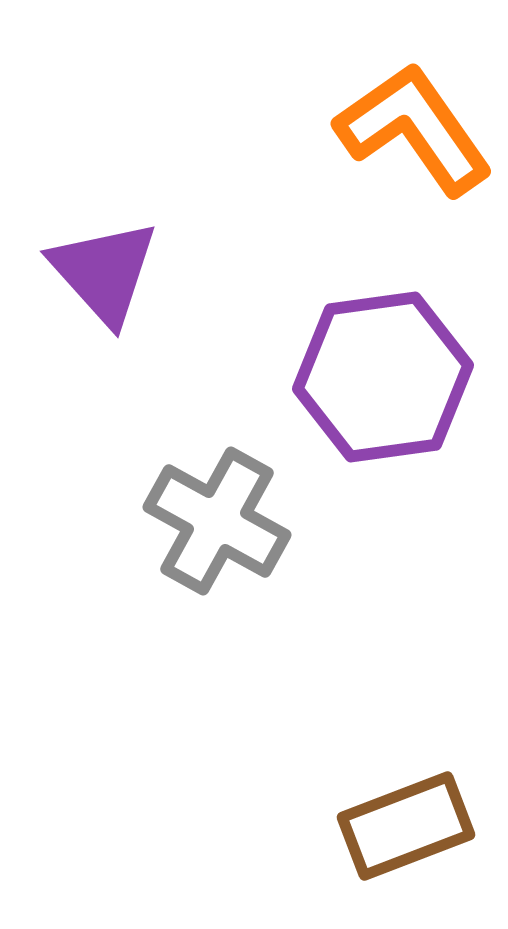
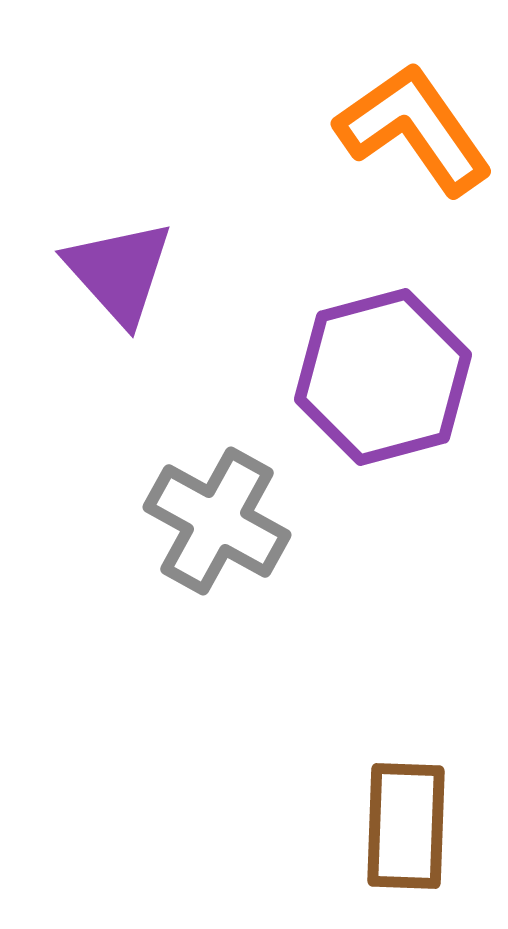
purple triangle: moved 15 px right
purple hexagon: rotated 7 degrees counterclockwise
brown rectangle: rotated 67 degrees counterclockwise
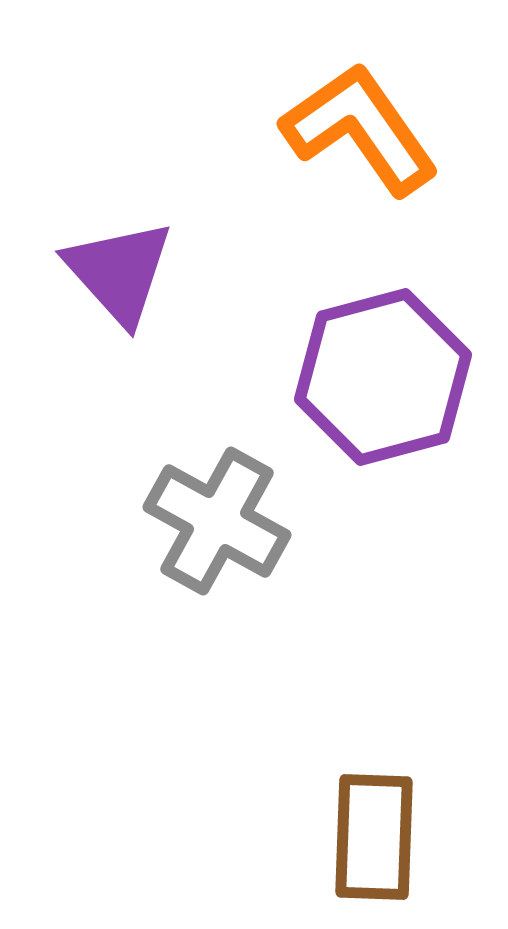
orange L-shape: moved 54 px left
brown rectangle: moved 32 px left, 11 px down
